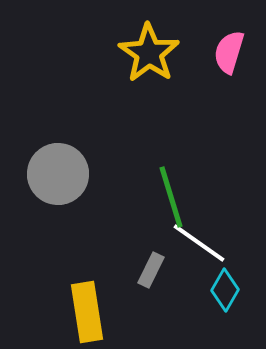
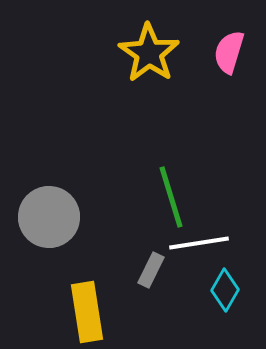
gray circle: moved 9 px left, 43 px down
white line: rotated 44 degrees counterclockwise
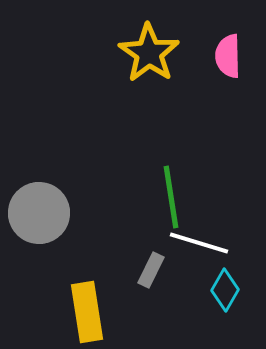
pink semicircle: moved 1 px left, 4 px down; rotated 18 degrees counterclockwise
green line: rotated 8 degrees clockwise
gray circle: moved 10 px left, 4 px up
white line: rotated 26 degrees clockwise
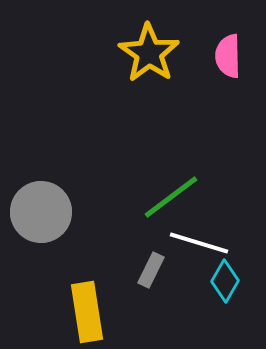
green line: rotated 62 degrees clockwise
gray circle: moved 2 px right, 1 px up
cyan diamond: moved 9 px up
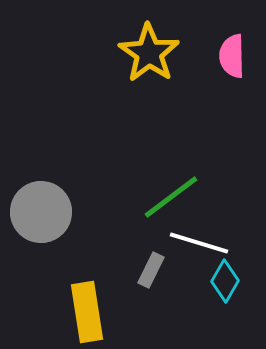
pink semicircle: moved 4 px right
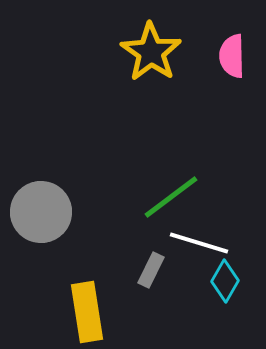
yellow star: moved 2 px right, 1 px up
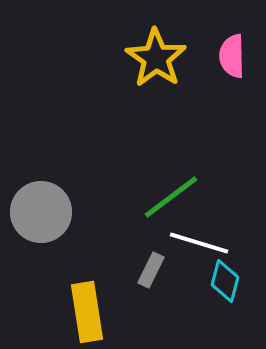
yellow star: moved 5 px right, 6 px down
cyan diamond: rotated 15 degrees counterclockwise
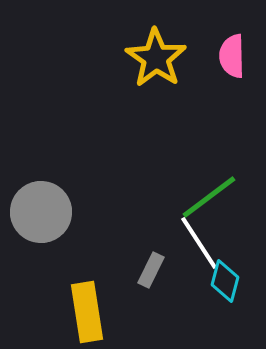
green line: moved 38 px right
white line: rotated 40 degrees clockwise
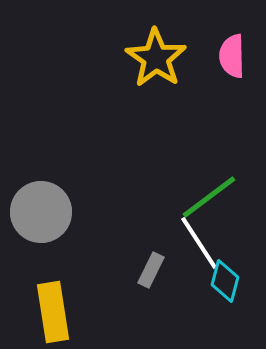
yellow rectangle: moved 34 px left
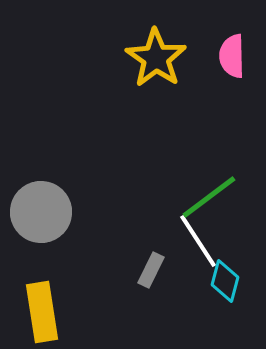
white line: moved 1 px left, 2 px up
yellow rectangle: moved 11 px left
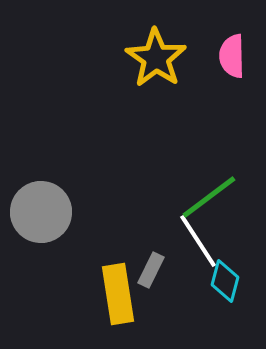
yellow rectangle: moved 76 px right, 18 px up
